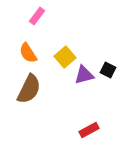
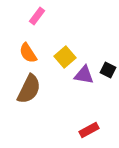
purple triangle: rotated 25 degrees clockwise
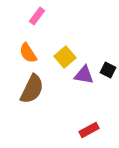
brown semicircle: moved 3 px right
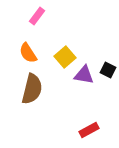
brown semicircle: rotated 12 degrees counterclockwise
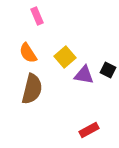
pink rectangle: rotated 60 degrees counterclockwise
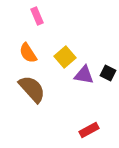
black square: moved 3 px down
brown semicircle: rotated 56 degrees counterclockwise
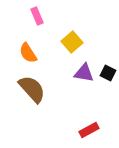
yellow square: moved 7 px right, 15 px up
purple triangle: moved 2 px up
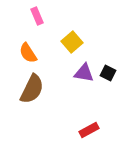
brown semicircle: rotated 68 degrees clockwise
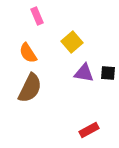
black square: rotated 21 degrees counterclockwise
brown semicircle: moved 2 px left, 1 px up
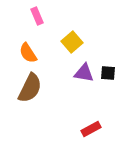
red rectangle: moved 2 px right, 1 px up
